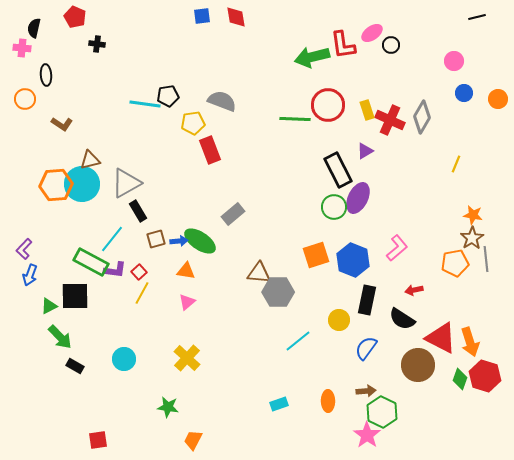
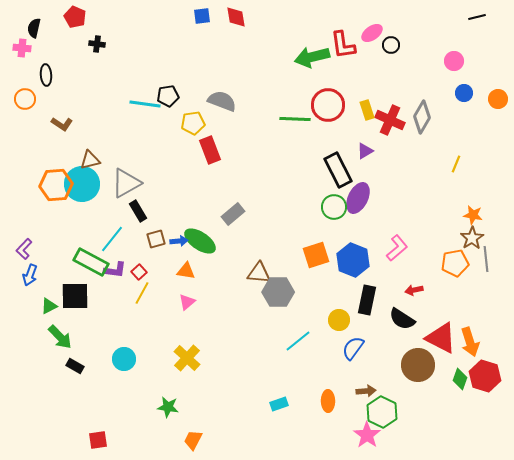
blue semicircle at (366, 348): moved 13 px left
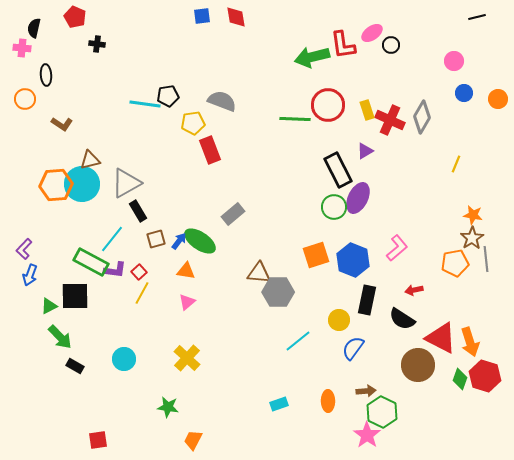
blue arrow at (179, 241): rotated 48 degrees counterclockwise
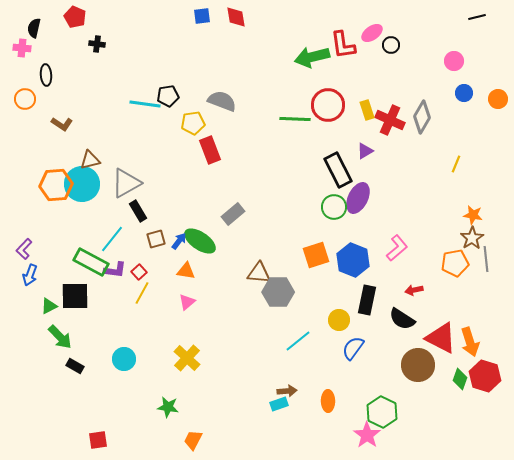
brown arrow at (366, 391): moved 79 px left
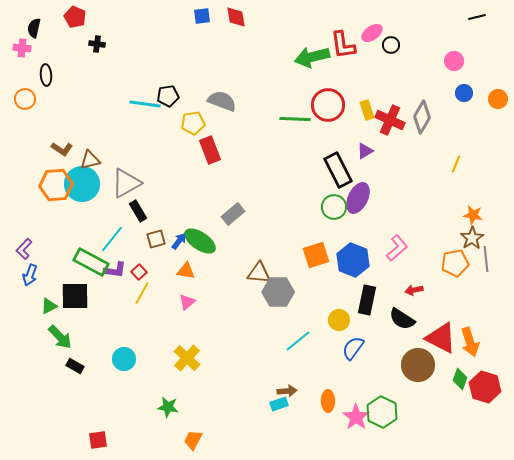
brown L-shape at (62, 124): moved 25 px down
red hexagon at (485, 376): moved 11 px down
pink star at (367, 435): moved 11 px left, 18 px up
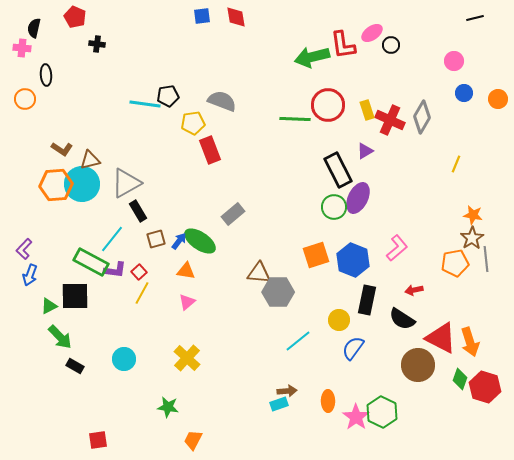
black line at (477, 17): moved 2 px left, 1 px down
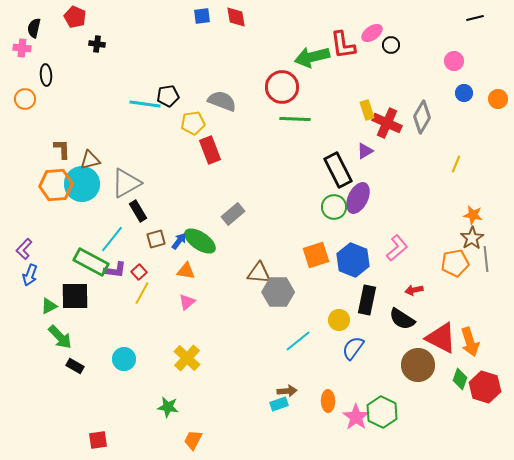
red circle at (328, 105): moved 46 px left, 18 px up
red cross at (390, 120): moved 3 px left, 3 px down
brown L-shape at (62, 149): rotated 125 degrees counterclockwise
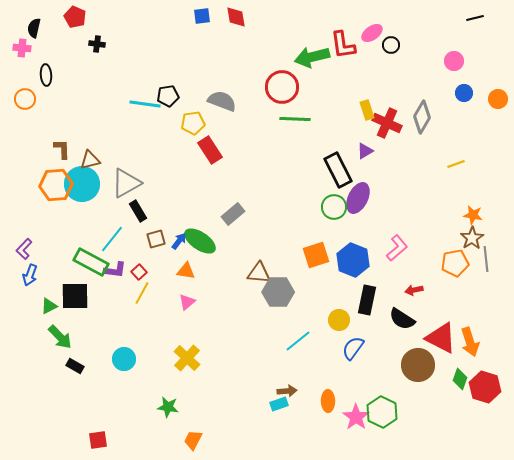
red rectangle at (210, 150): rotated 12 degrees counterclockwise
yellow line at (456, 164): rotated 48 degrees clockwise
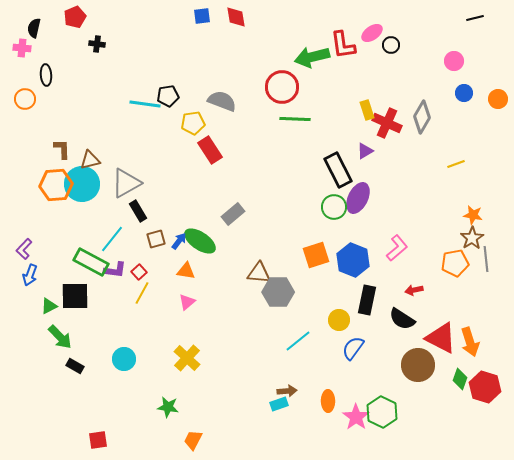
red pentagon at (75, 17): rotated 25 degrees clockwise
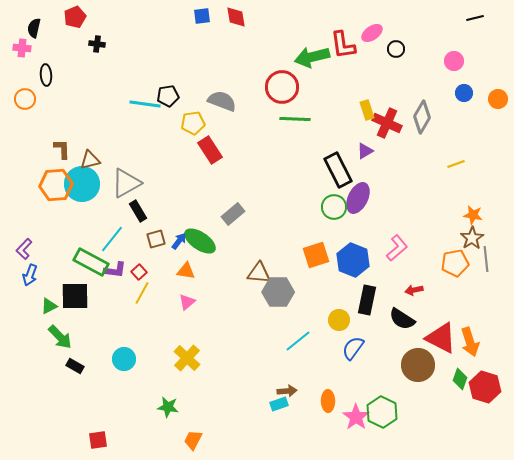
black circle at (391, 45): moved 5 px right, 4 px down
